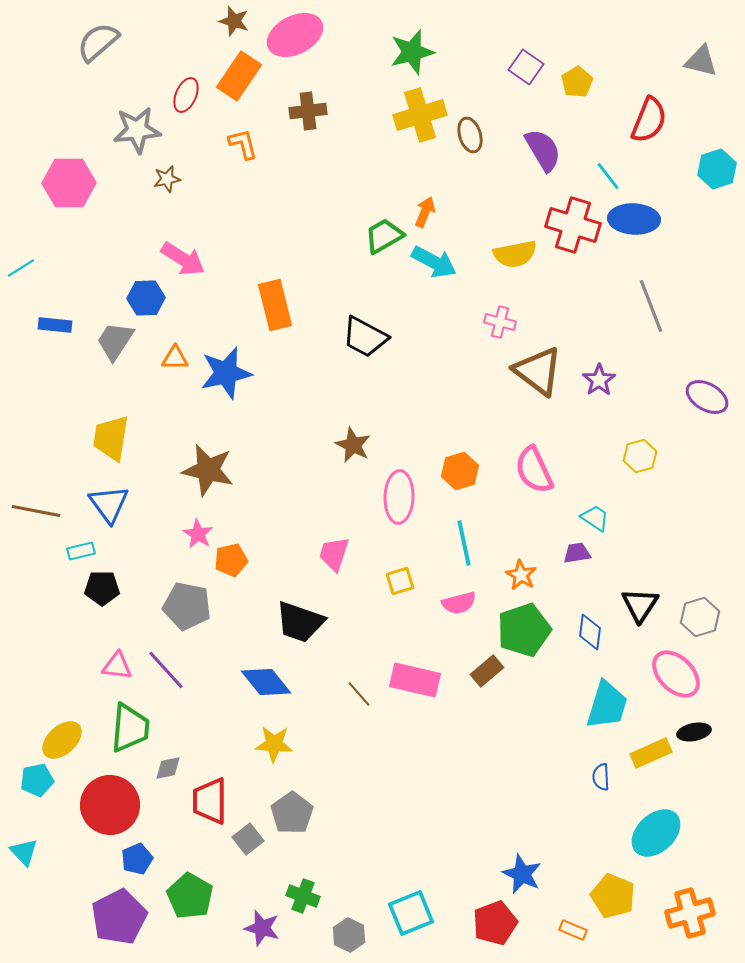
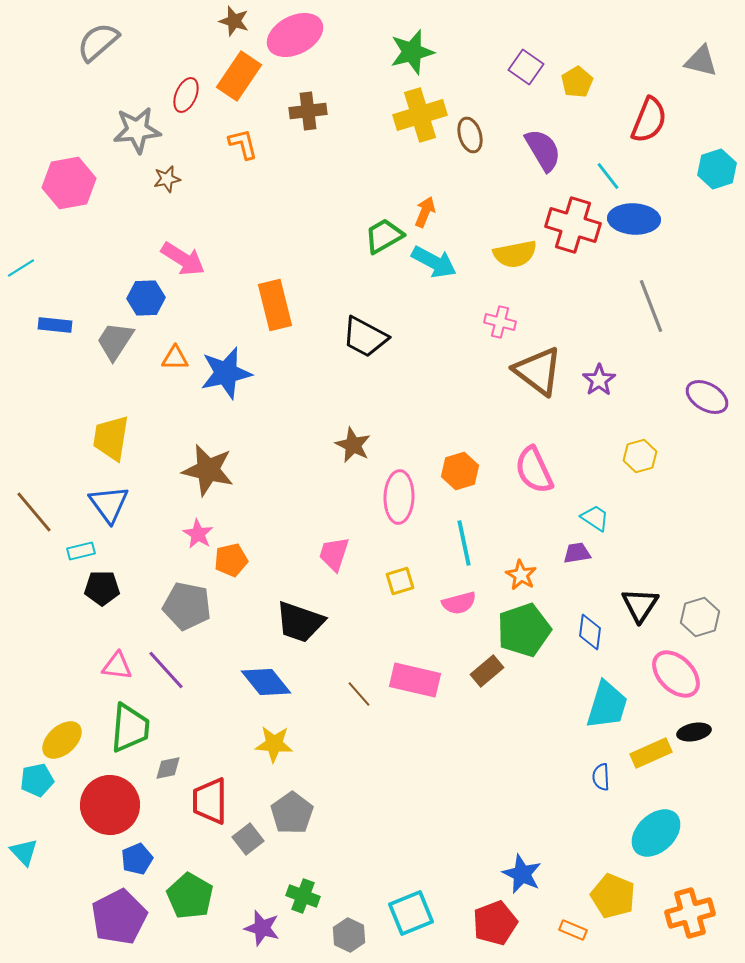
pink hexagon at (69, 183): rotated 9 degrees counterclockwise
brown line at (36, 511): moved 2 px left, 1 px down; rotated 39 degrees clockwise
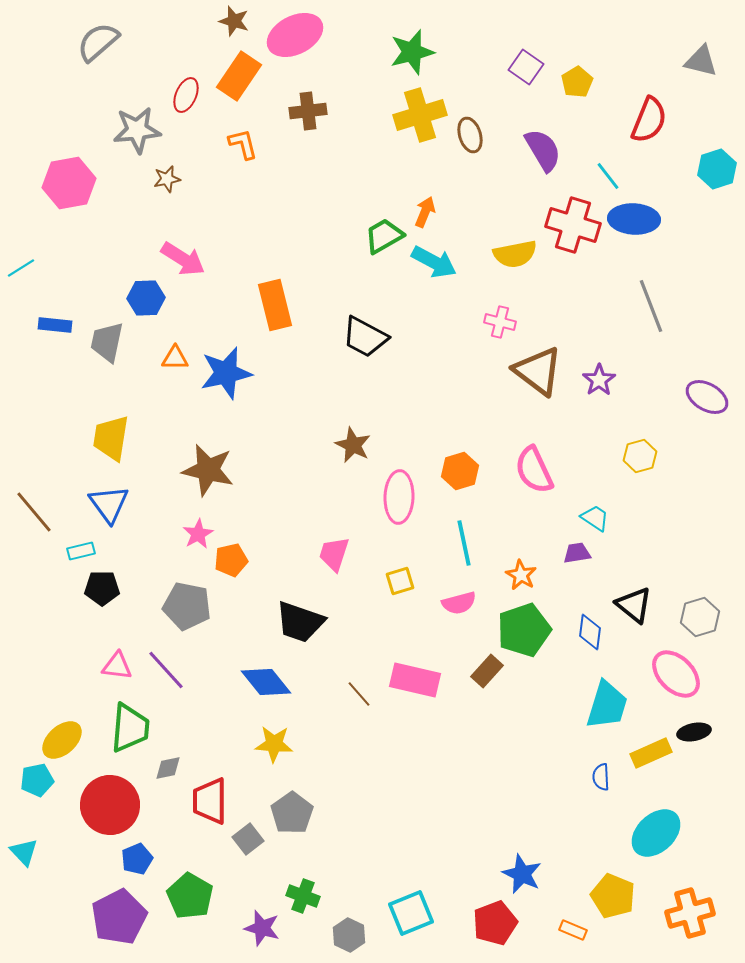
gray trapezoid at (115, 341): moved 8 px left, 1 px down; rotated 21 degrees counterclockwise
pink star at (198, 534): rotated 12 degrees clockwise
black triangle at (640, 605): moved 6 px left; rotated 24 degrees counterclockwise
brown rectangle at (487, 671): rotated 8 degrees counterclockwise
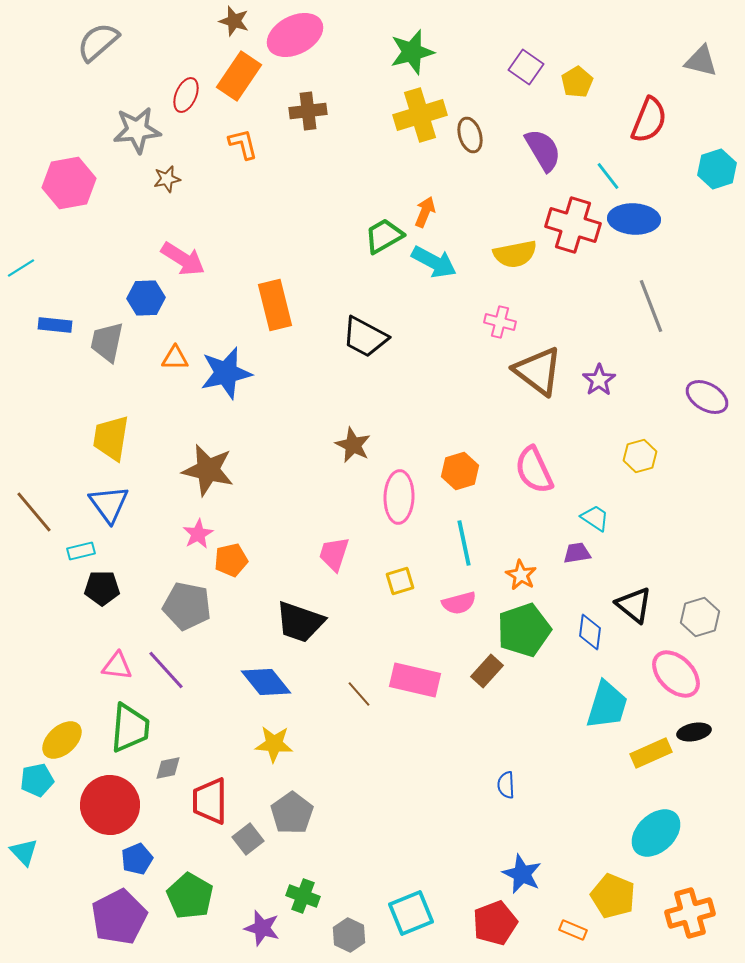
blue semicircle at (601, 777): moved 95 px left, 8 px down
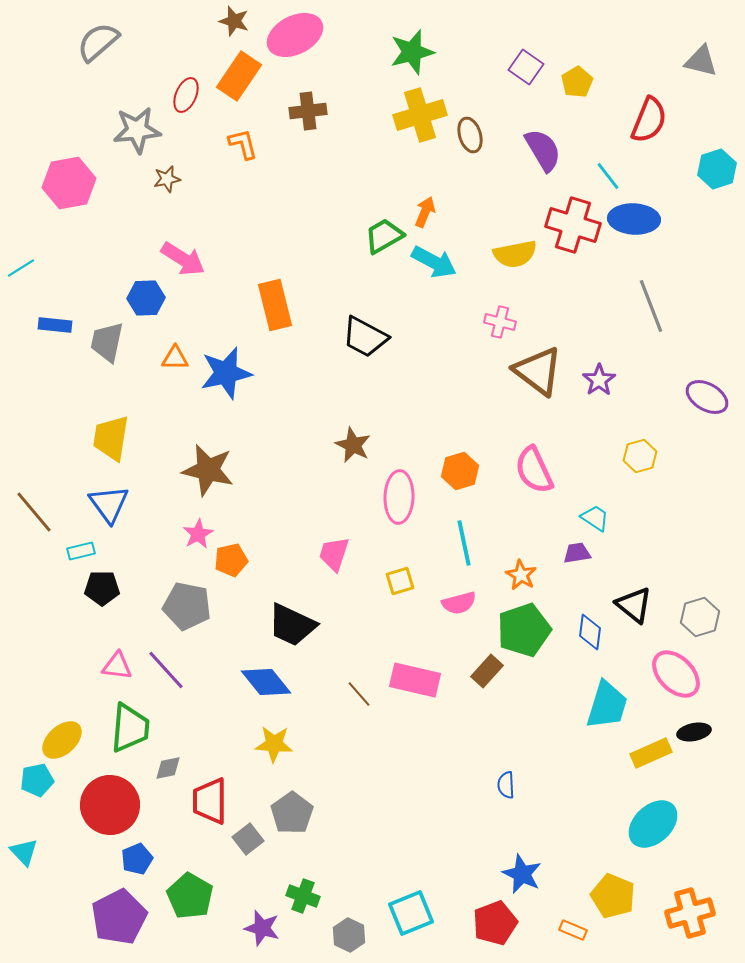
black trapezoid at (300, 622): moved 8 px left, 3 px down; rotated 6 degrees clockwise
cyan ellipse at (656, 833): moved 3 px left, 9 px up
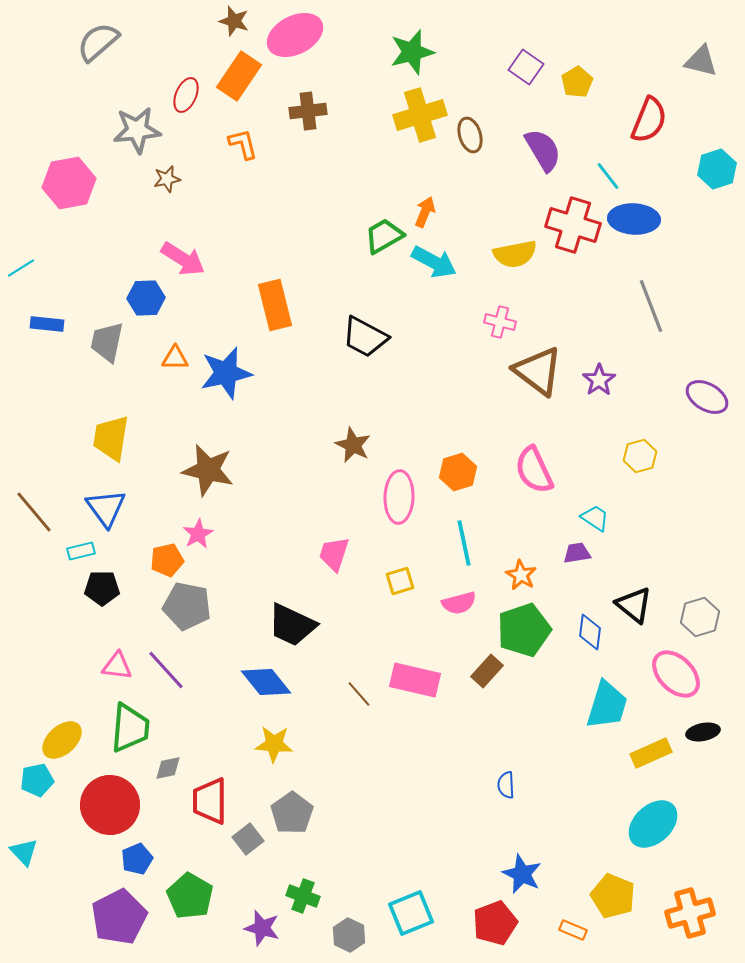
blue rectangle at (55, 325): moved 8 px left, 1 px up
orange hexagon at (460, 471): moved 2 px left, 1 px down
blue triangle at (109, 504): moved 3 px left, 4 px down
orange pentagon at (231, 560): moved 64 px left
black ellipse at (694, 732): moved 9 px right
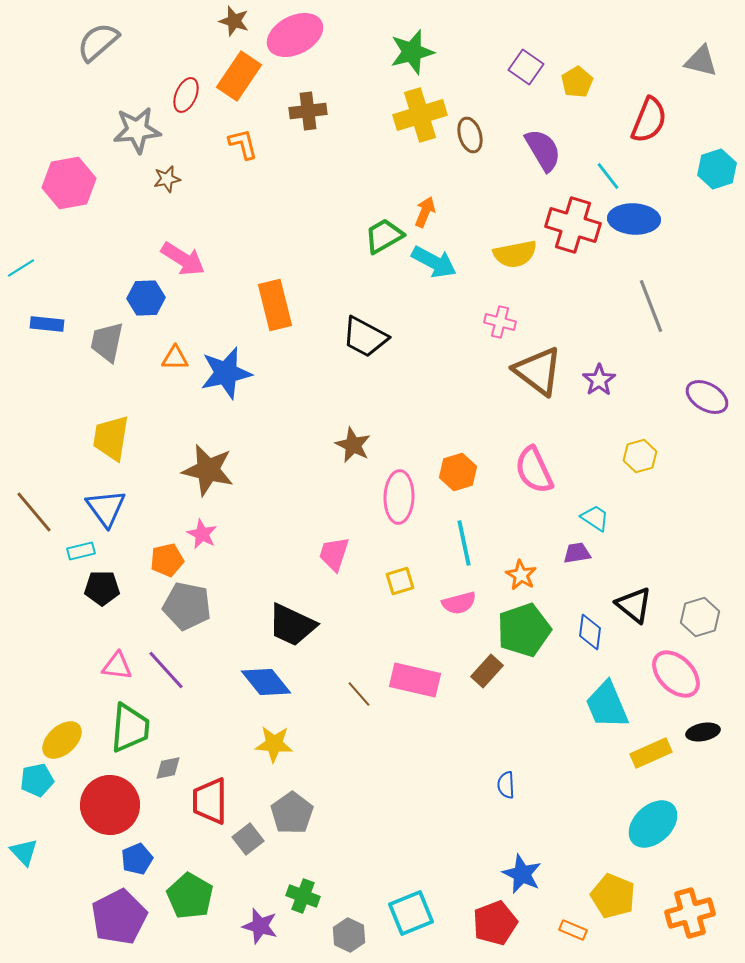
pink star at (198, 534): moved 4 px right; rotated 16 degrees counterclockwise
cyan trapezoid at (607, 705): rotated 140 degrees clockwise
purple star at (262, 928): moved 2 px left, 2 px up
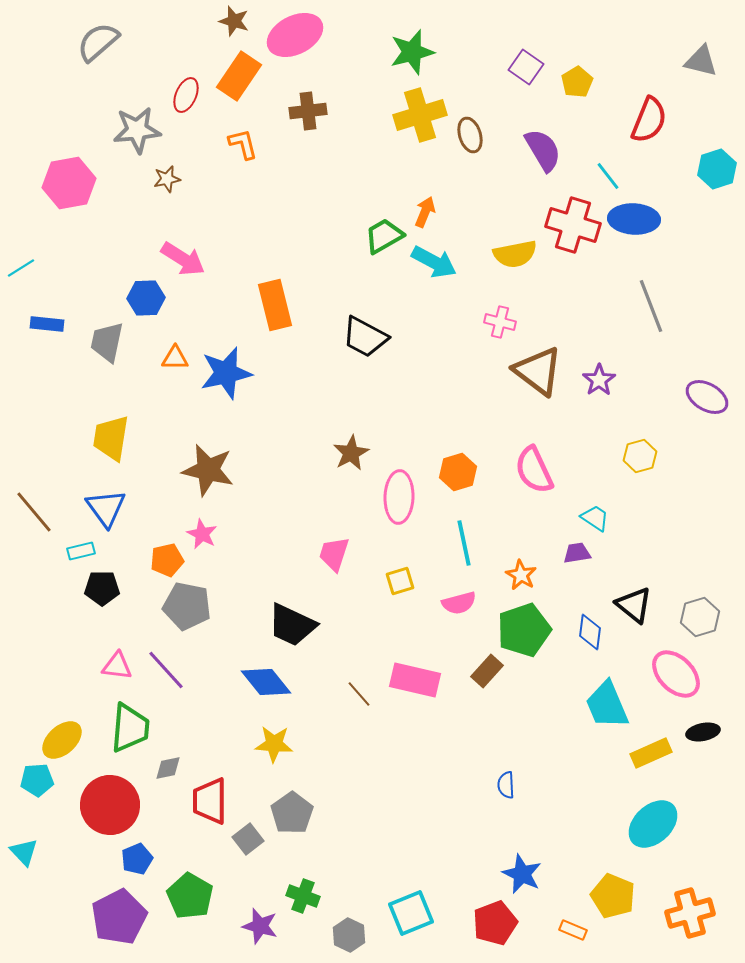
brown star at (353, 445): moved 2 px left, 8 px down; rotated 18 degrees clockwise
cyan pentagon at (37, 780): rotated 8 degrees clockwise
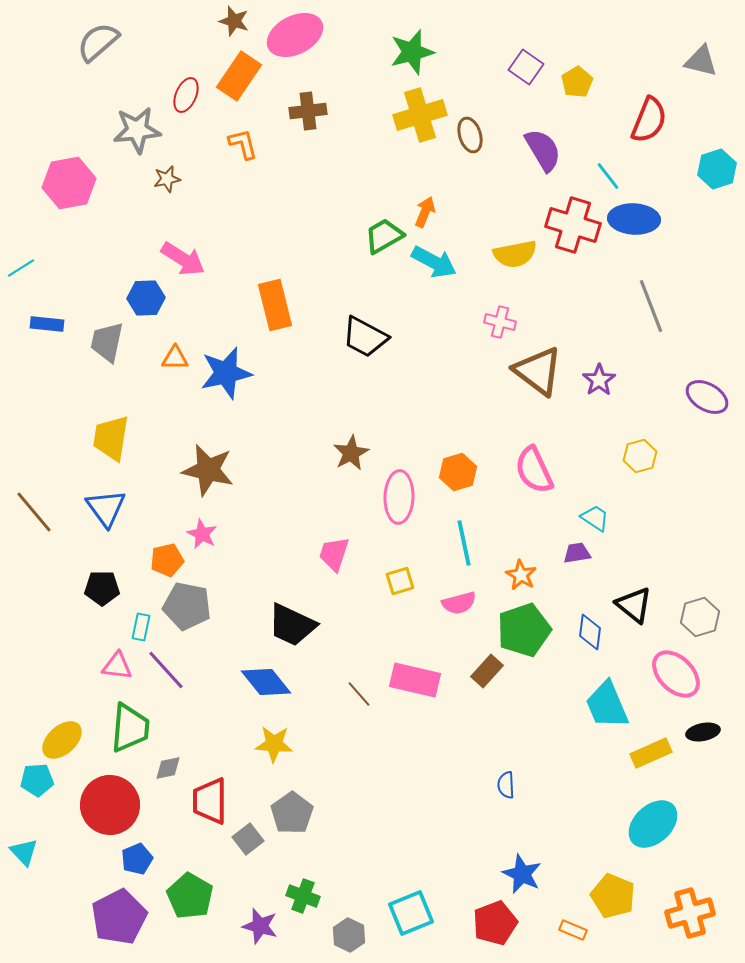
cyan rectangle at (81, 551): moved 60 px right, 76 px down; rotated 64 degrees counterclockwise
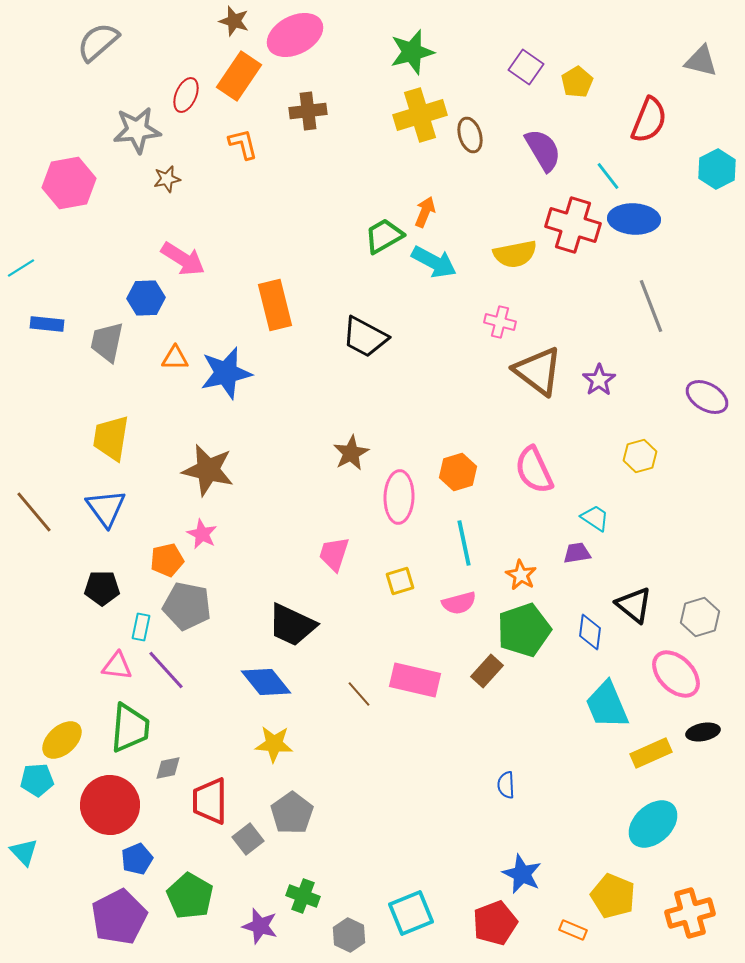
cyan hexagon at (717, 169): rotated 9 degrees counterclockwise
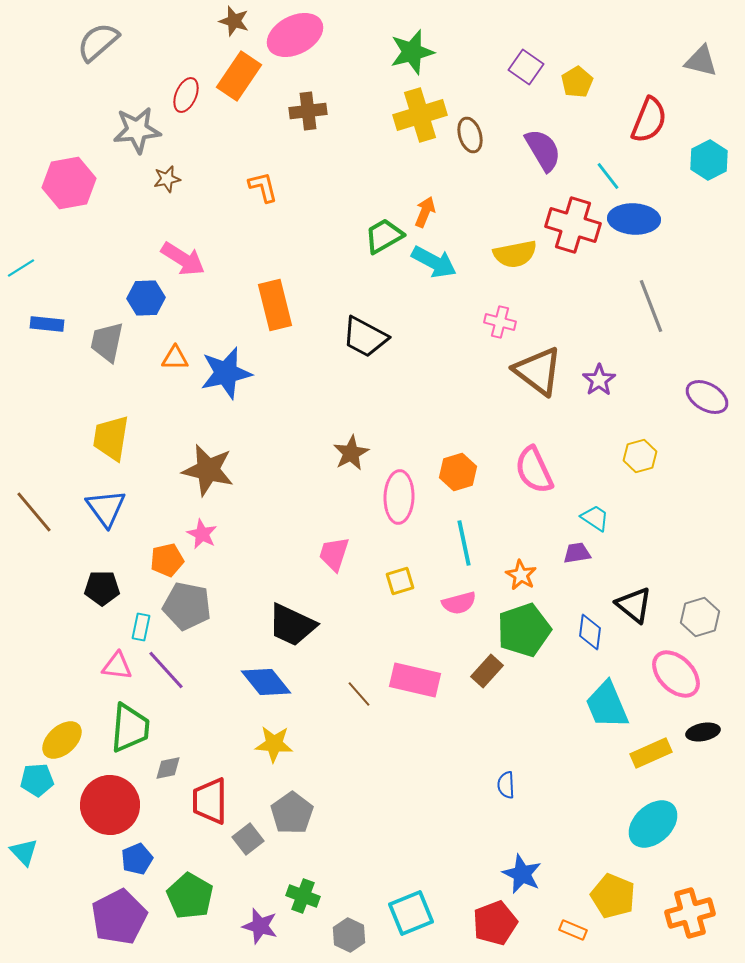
orange L-shape at (243, 144): moved 20 px right, 43 px down
cyan hexagon at (717, 169): moved 8 px left, 9 px up
